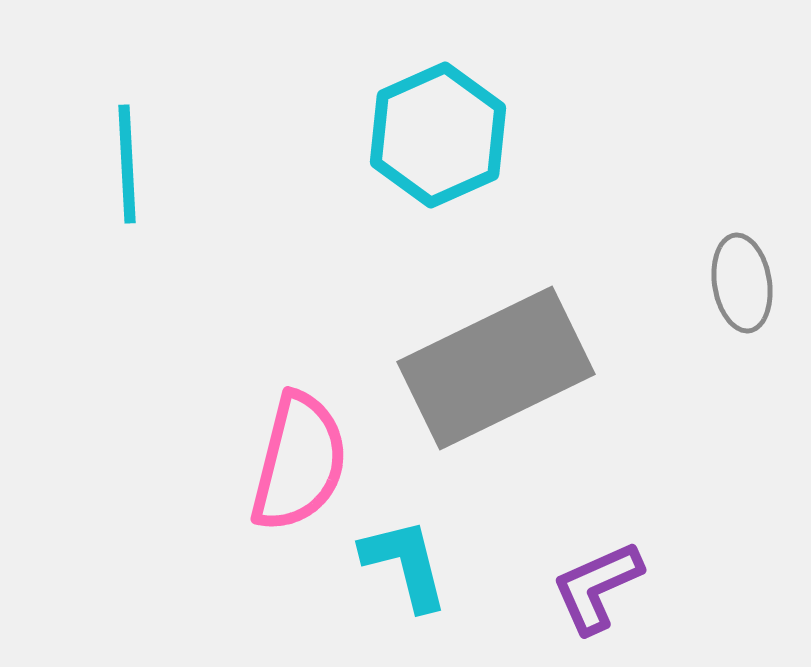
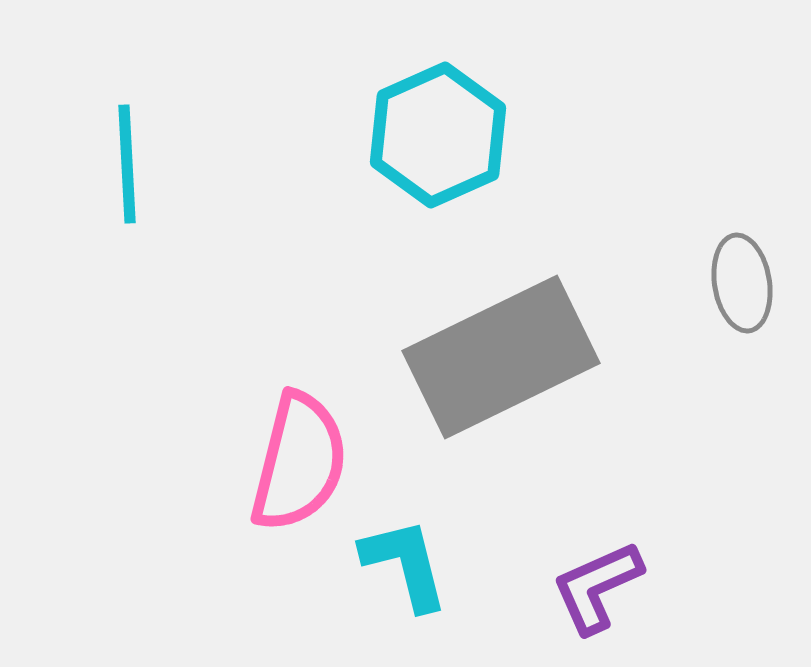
gray rectangle: moved 5 px right, 11 px up
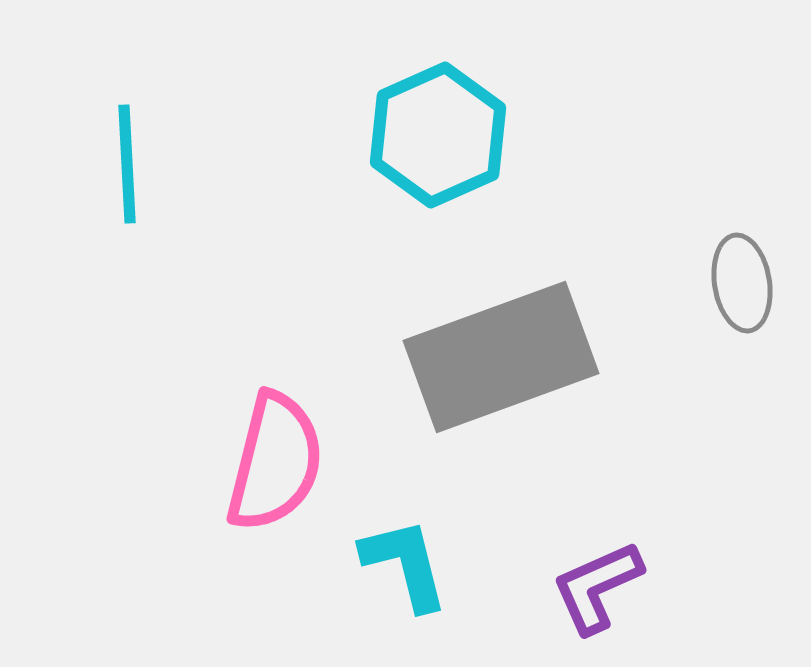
gray rectangle: rotated 6 degrees clockwise
pink semicircle: moved 24 px left
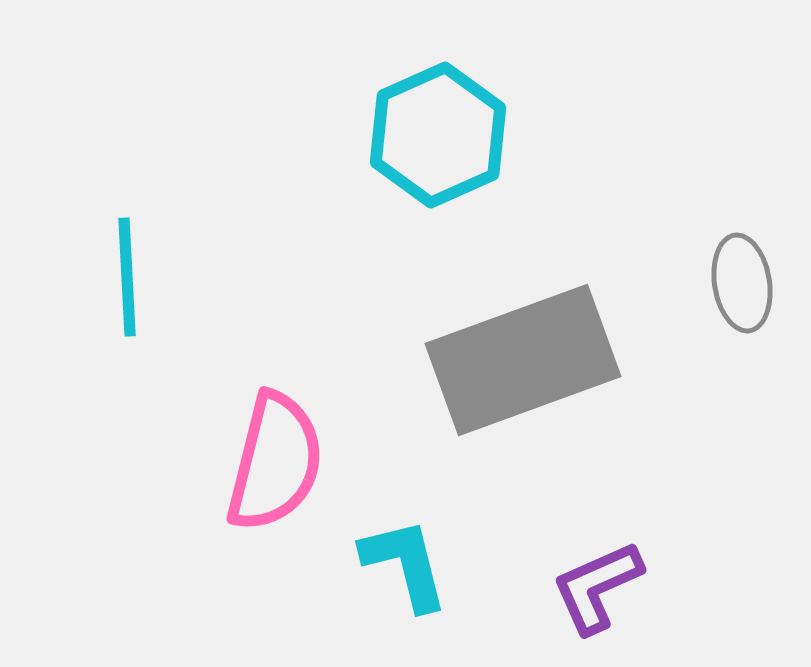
cyan line: moved 113 px down
gray rectangle: moved 22 px right, 3 px down
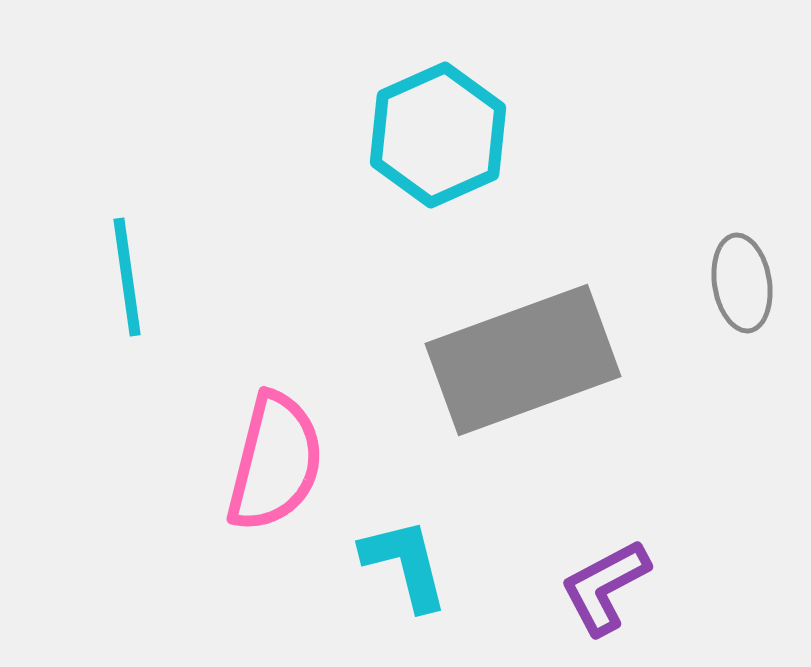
cyan line: rotated 5 degrees counterclockwise
purple L-shape: moved 8 px right; rotated 4 degrees counterclockwise
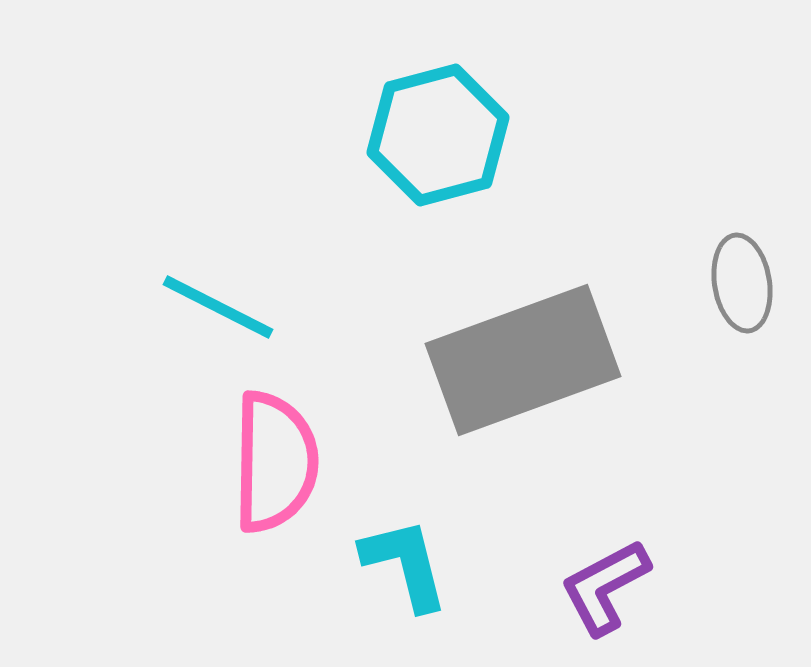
cyan hexagon: rotated 9 degrees clockwise
cyan line: moved 91 px right, 30 px down; rotated 55 degrees counterclockwise
pink semicircle: rotated 13 degrees counterclockwise
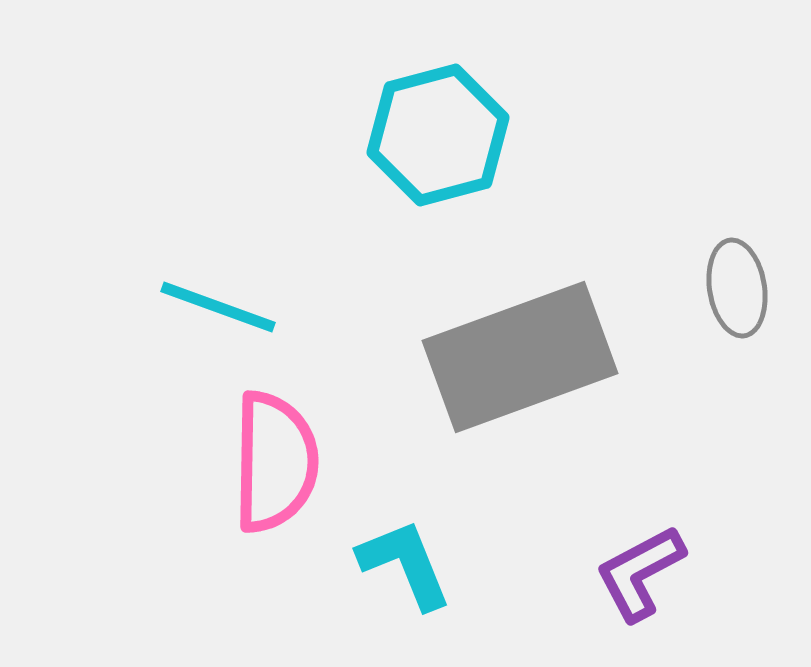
gray ellipse: moved 5 px left, 5 px down
cyan line: rotated 7 degrees counterclockwise
gray rectangle: moved 3 px left, 3 px up
cyan L-shape: rotated 8 degrees counterclockwise
purple L-shape: moved 35 px right, 14 px up
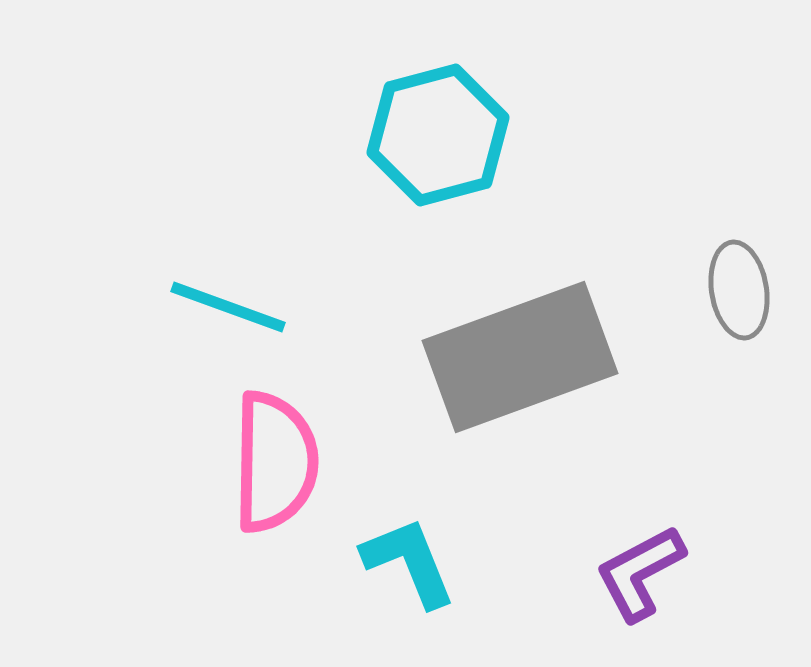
gray ellipse: moved 2 px right, 2 px down
cyan line: moved 10 px right
cyan L-shape: moved 4 px right, 2 px up
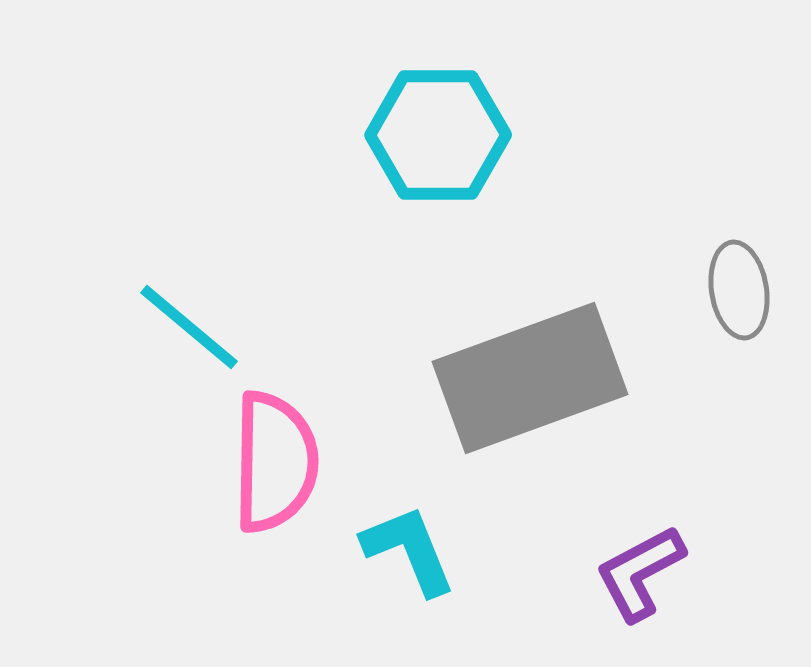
cyan hexagon: rotated 15 degrees clockwise
cyan line: moved 39 px left, 20 px down; rotated 20 degrees clockwise
gray rectangle: moved 10 px right, 21 px down
cyan L-shape: moved 12 px up
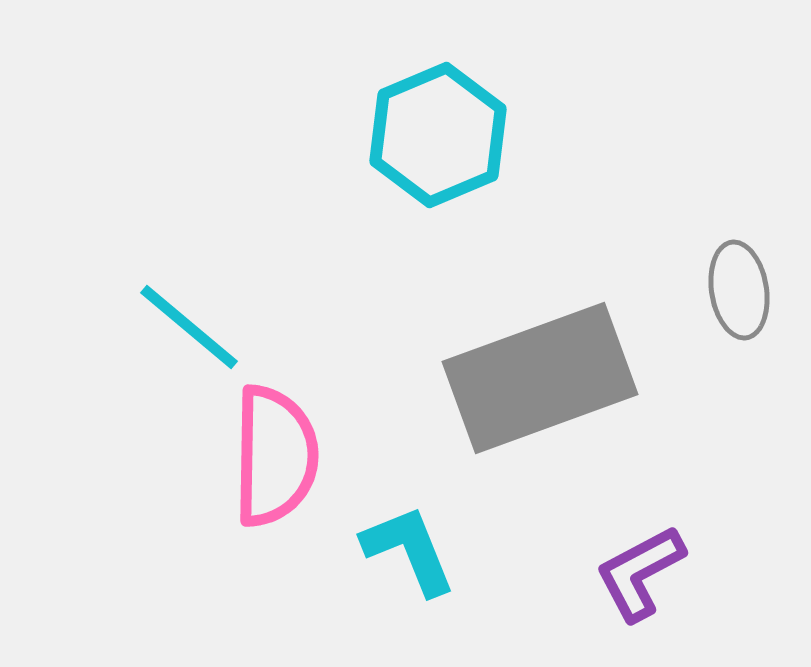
cyan hexagon: rotated 23 degrees counterclockwise
gray rectangle: moved 10 px right
pink semicircle: moved 6 px up
